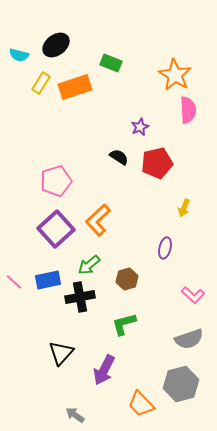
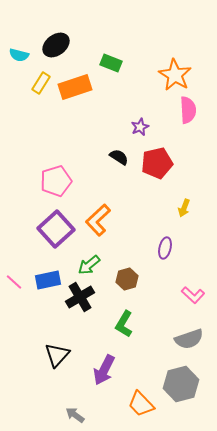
black cross: rotated 20 degrees counterclockwise
green L-shape: rotated 44 degrees counterclockwise
black triangle: moved 4 px left, 2 px down
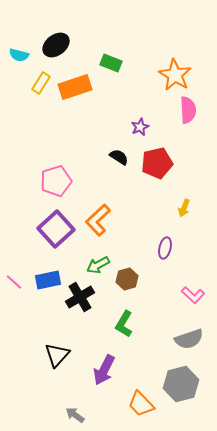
green arrow: moved 9 px right; rotated 10 degrees clockwise
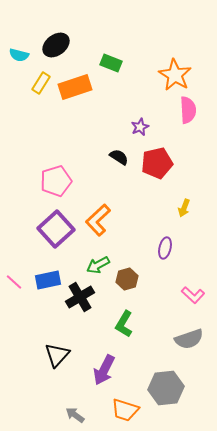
gray hexagon: moved 15 px left, 4 px down; rotated 8 degrees clockwise
orange trapezoid: moved 16 px left, 6 px down; rotated 28 degrees counterclockwise
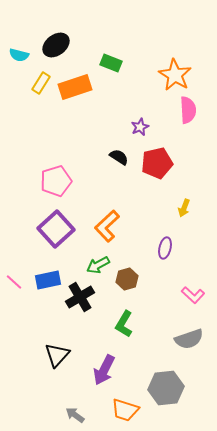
orange L-shape: moved 9 px right, 6 px down
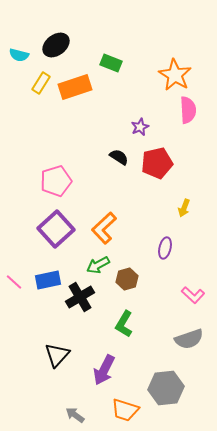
orange L-shape: moved 3 px left, 2 px down
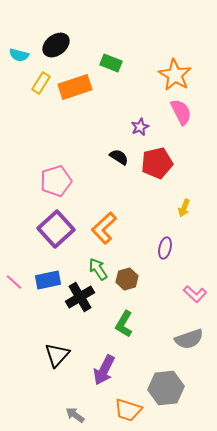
pink semicircle: moved 7 px left, 2 px down; rotated 24 degrees counterclockwise
green arrow: moved 4 px down; rotated 85 degrees clockwise
pink L-shape: moved 2 px right, 1 px up
orange trapezoid: moved 3 px right
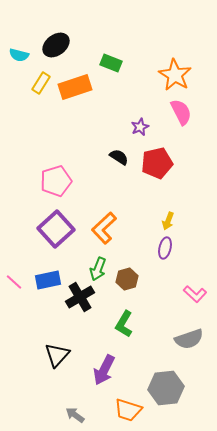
yellow arrow: moved 16 px left, 13 px down
green arrow: rotated 125 degrees counterclockwise
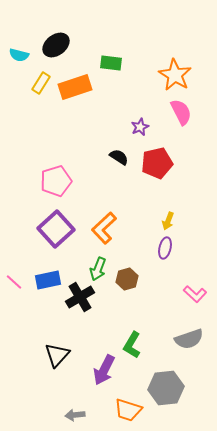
green rectangle: rotated 15 degrees counterclockwise
green L-shape: moved 8 px right, 21 px down
gray arrow: rotated 42 degrees counterclockwise
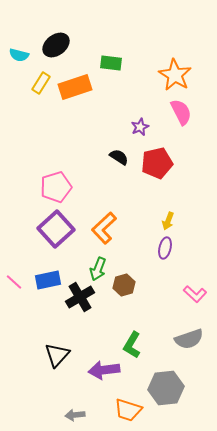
pink pentagon: moved 6 px down
brown hexagon: moved 3 px left, 6 px down
purple arrow: rotated 56 degrees clockwise
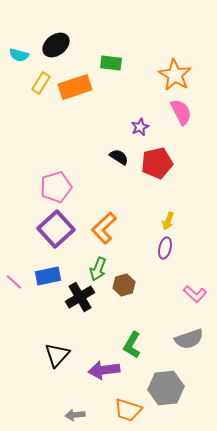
blue rectangle: moved 4 px up
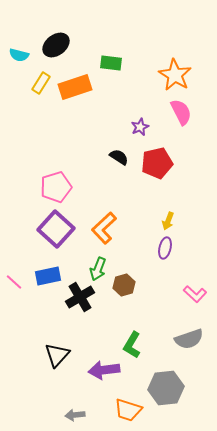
purple square: rotated 6 degrees counterclockwise
